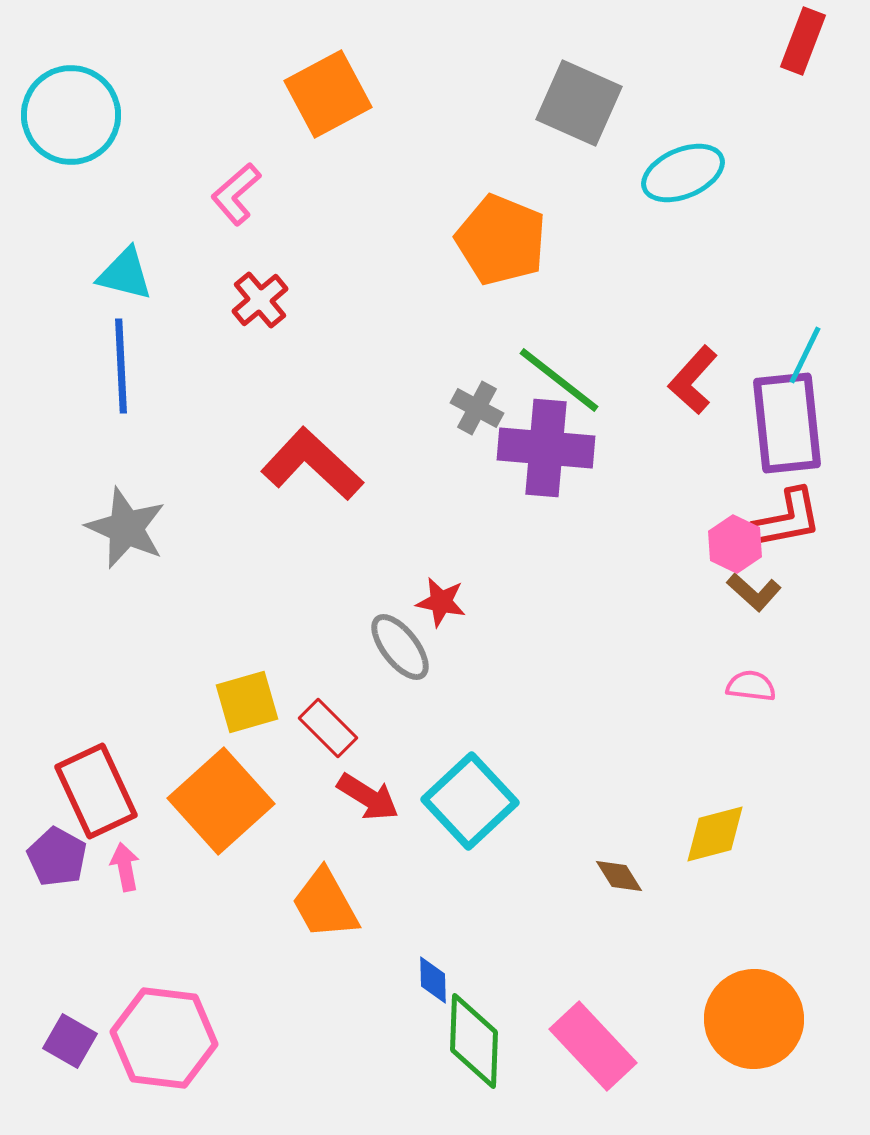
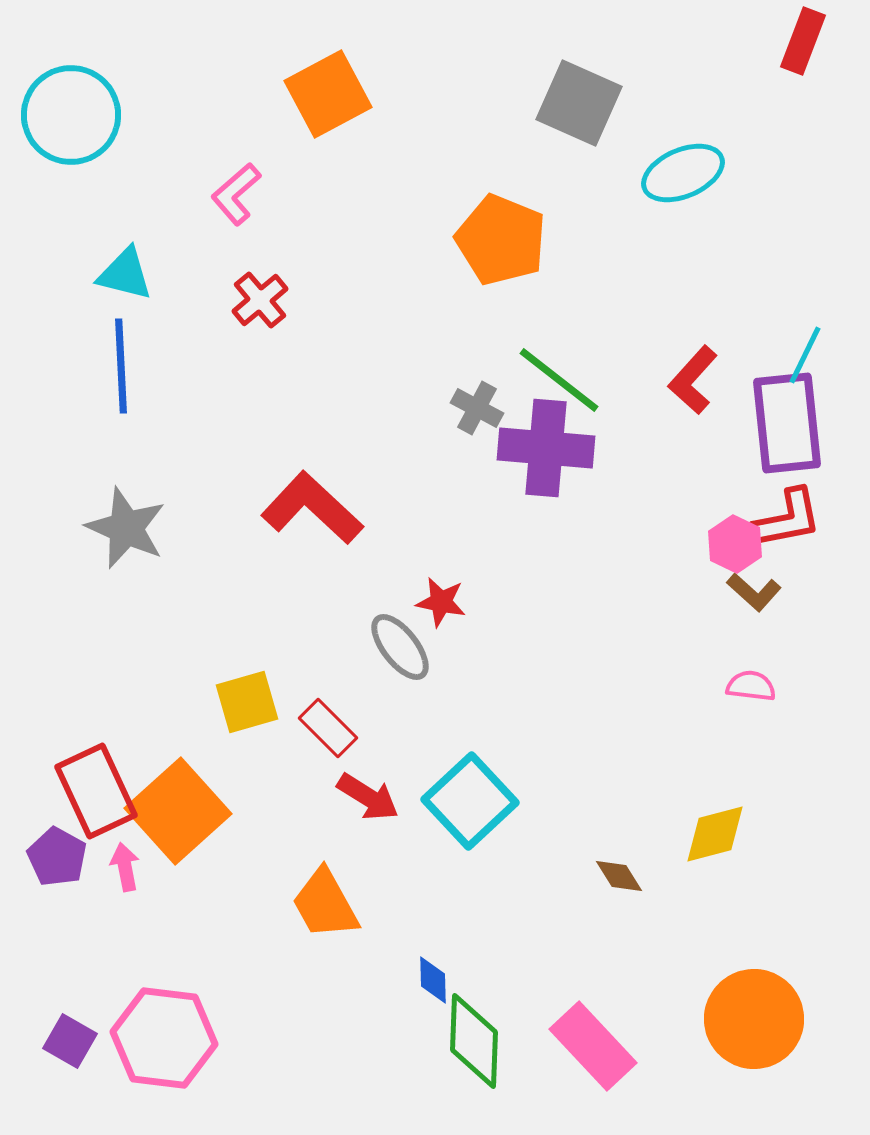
red L-shape at (312, 464): moved 44 px down
orange square at (221, 801): moved 43 px left, 10 px down
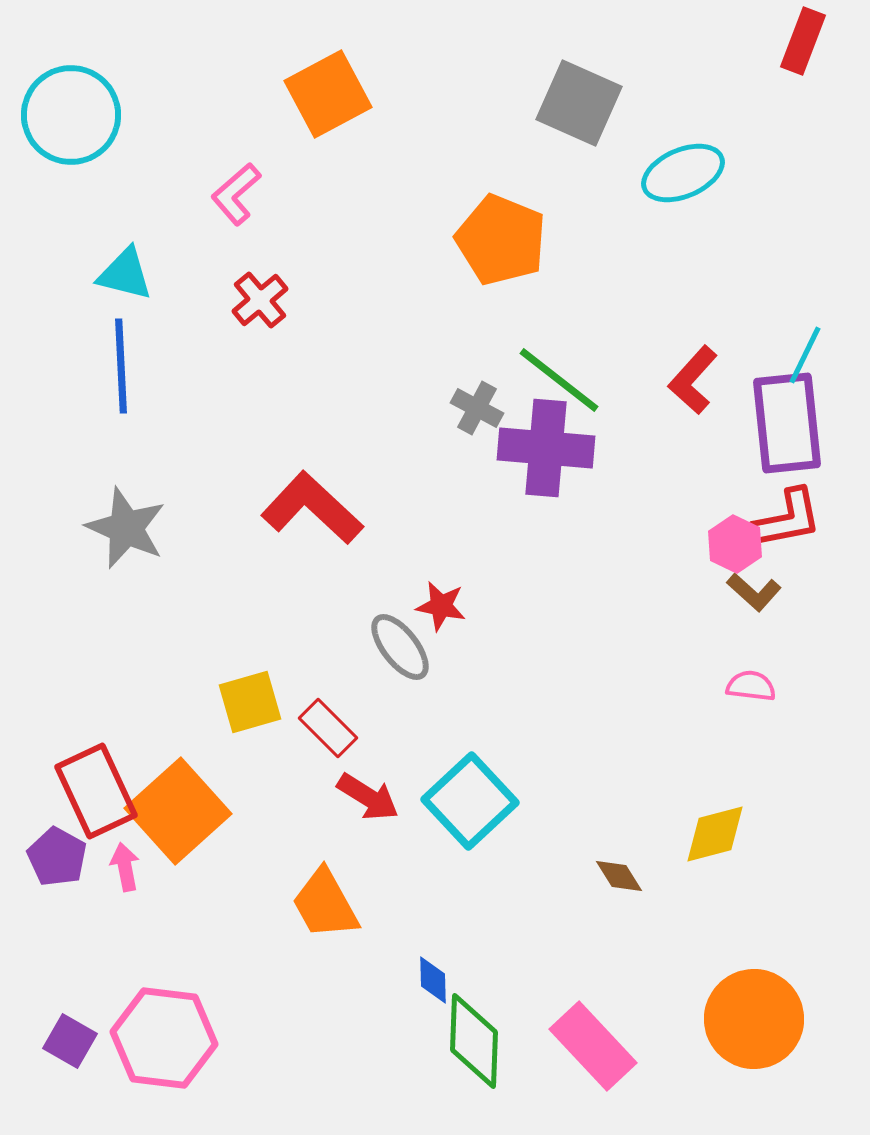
red star at (441, 602): moved 4 px down
yellow square at (247, 702): moved 3 px right
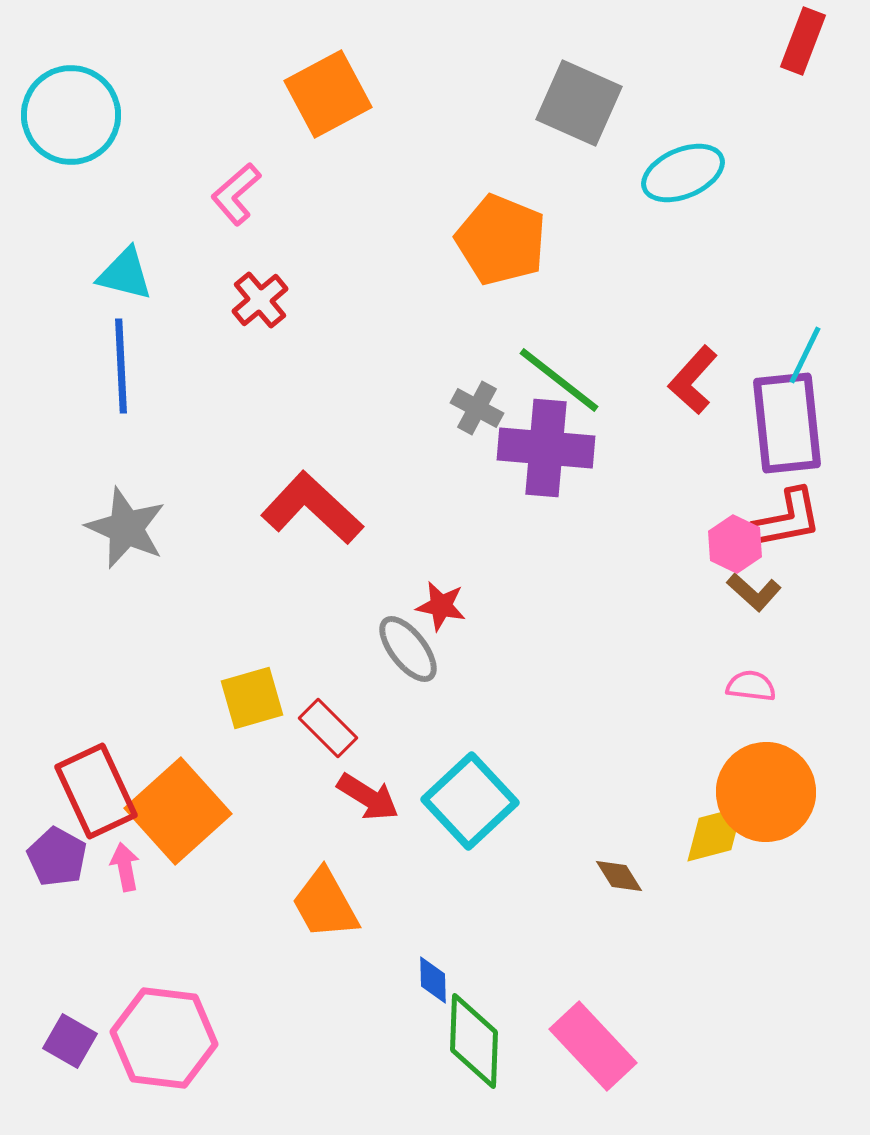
gray ellipse at (400, 647): moved 8 px right, 2 px down
yellow square at (250, 702): moved 2 px right, 4 px up
orange circle at (754, 1019): moved 12 px right, 227 px up
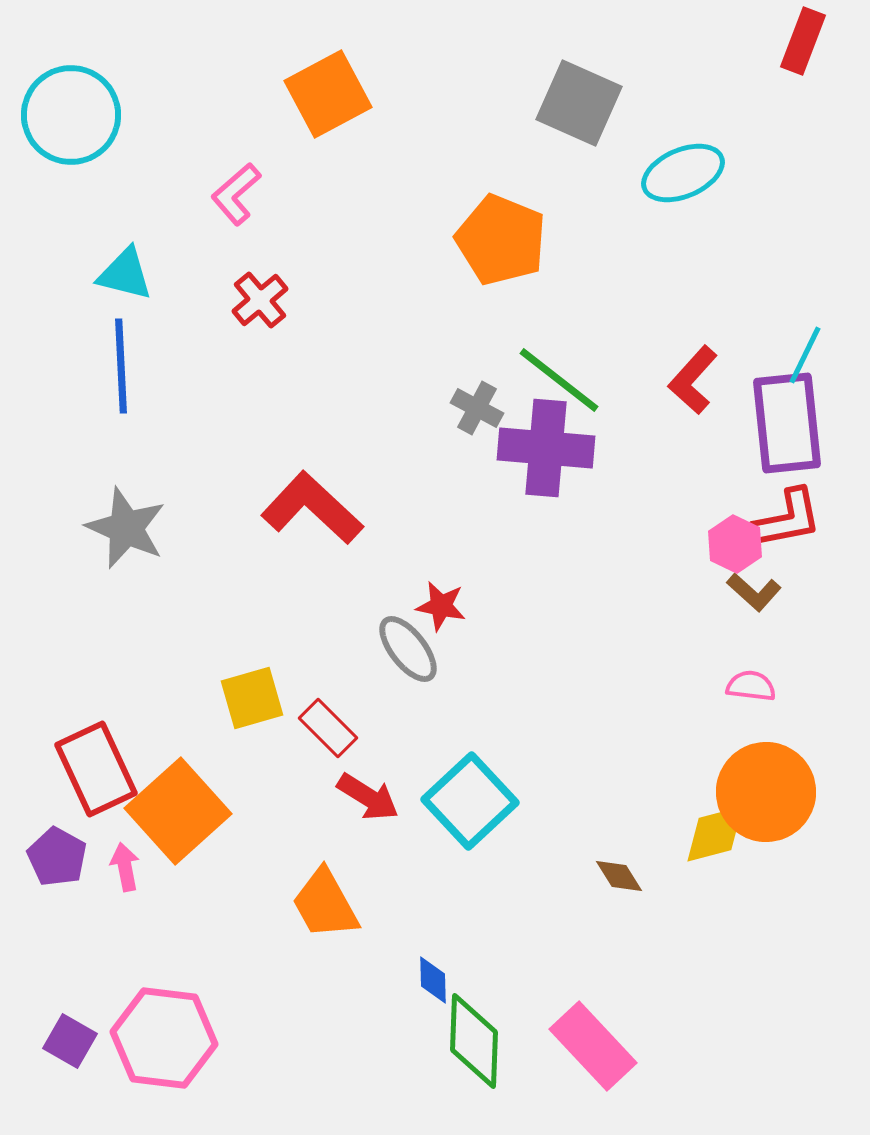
red rectangle at (96, 791): moved 22 px up
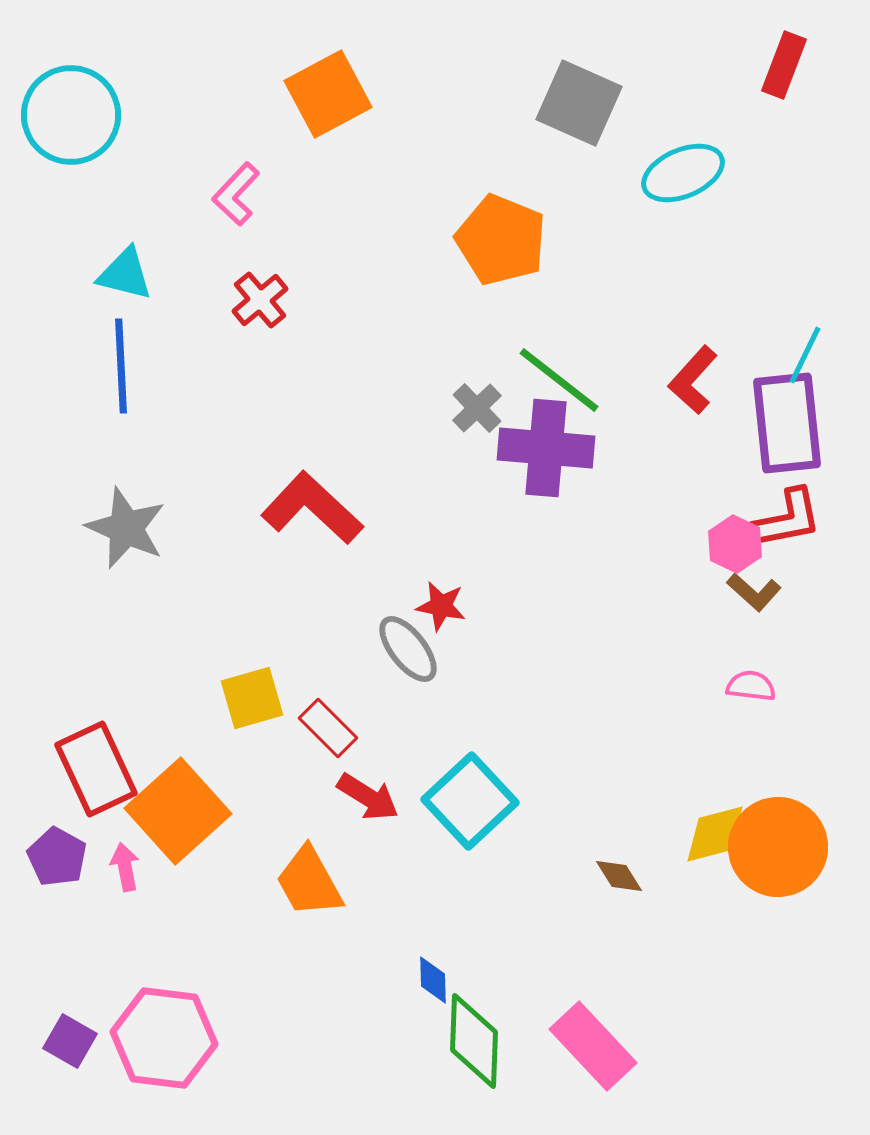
red rectangle at (803, 41): moved 19 px left, 24 px down
pink L-shape at (236, 194): rotated 6 degrees counterclockwise
gray cross at (477, 408): rotated 18 degrees clockwise
orange circle at (766, 792): moved 12 px right, 55 px down
orange trapezoid at (325, 904): moved 16 px left, 22 px up
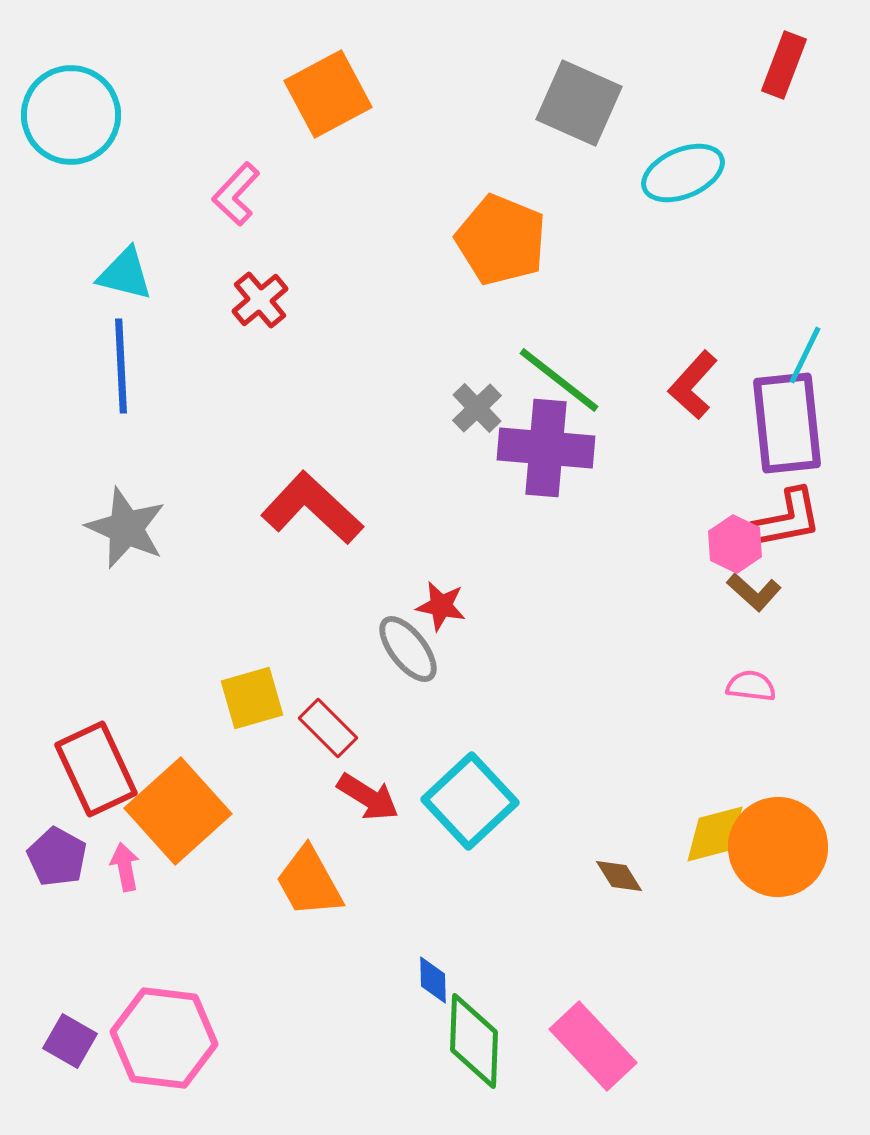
red L-shape at (693, 380): moved 5 px down
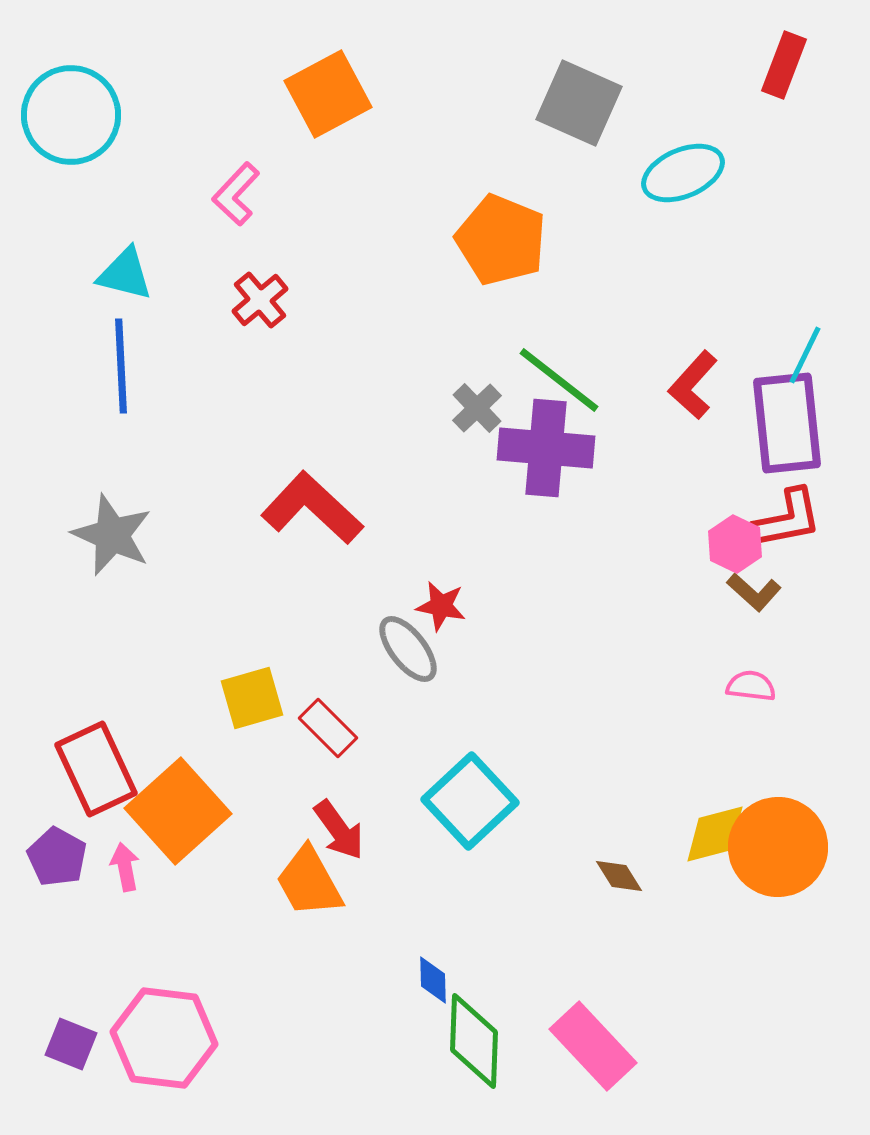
gray star at (126, 528): moved 14 px left, 7 px down
red arrow at (368, 797): moved 29 px left, 33 px down; rotated 22 degrees clockwise
purple square at (70, 1041): moved 1 px right, 3 px down; rotated 8 degrees counterclockwise
